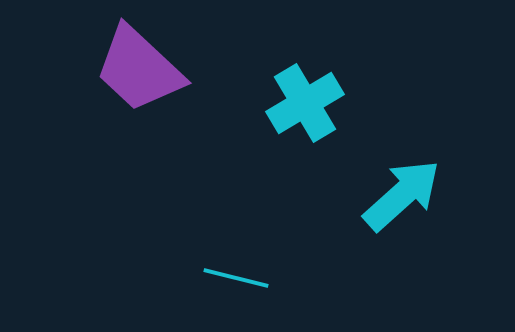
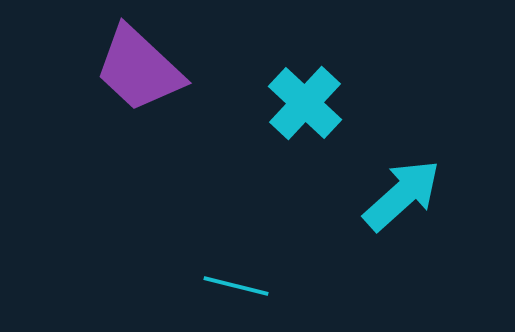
cyan cross: rotated 16 degrees counterclockwise
cyan line: moved 8 px down
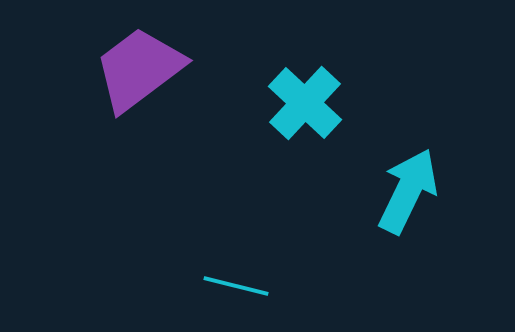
purple trapezoid: rotated 100 degrees clockwise
cyan arrow: moved 6 px right, 4 px up; rotated 22 degrees counterclockwise
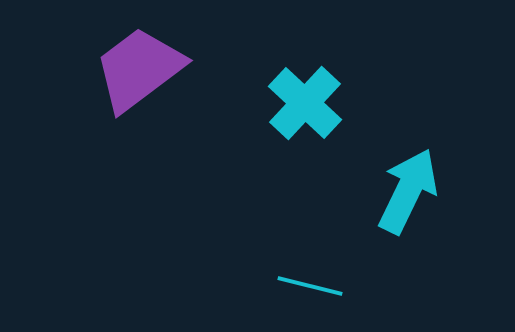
cyan line: moved 74 px right
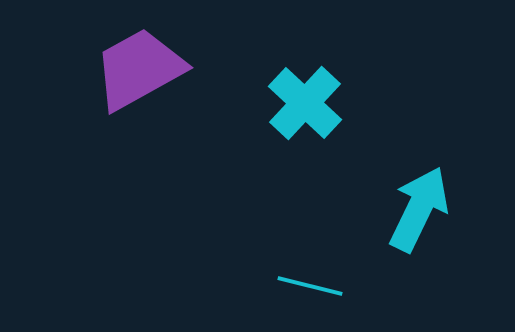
purple trapezoid: rotated 8 degrees clockwise
cyan arrow: moved 11 px right, 18 px down
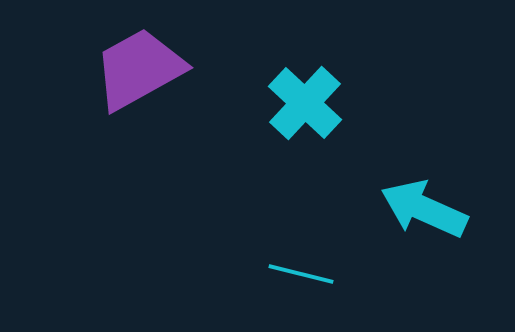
cyan arrow: moved 5 px right; rotated 92 degrees counterclockwise
cyan line: moved 9 px left, 12 px up
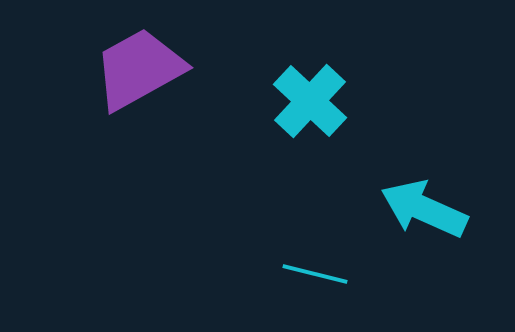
cyan cross: moved 5 px right, 2 px up
cyan line: moved 14 px right
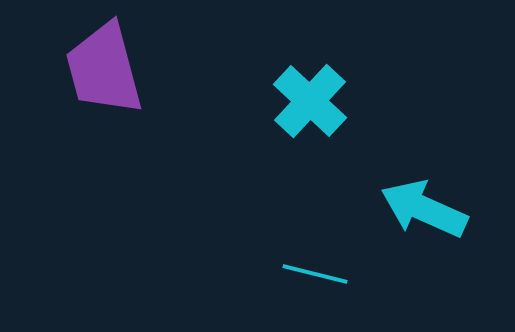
purple trapezoid: moved 35 px left; rotated 76 degrees counterclockwise
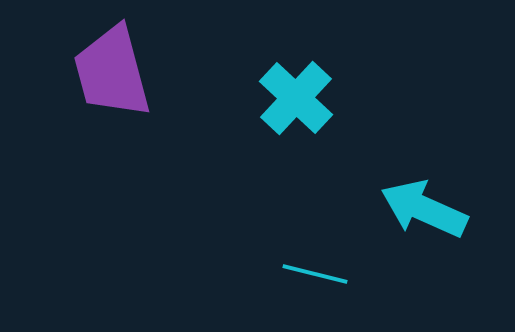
purple trapezoid: moved 8 px right, 3 px down
cyan cross: moved 14 px left, 3 px up
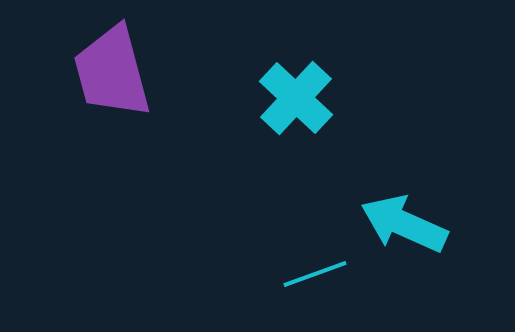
cyan arrow: moved 20 px left, 15 px down
cyan line: rotated 34 degrees counterclockwise
